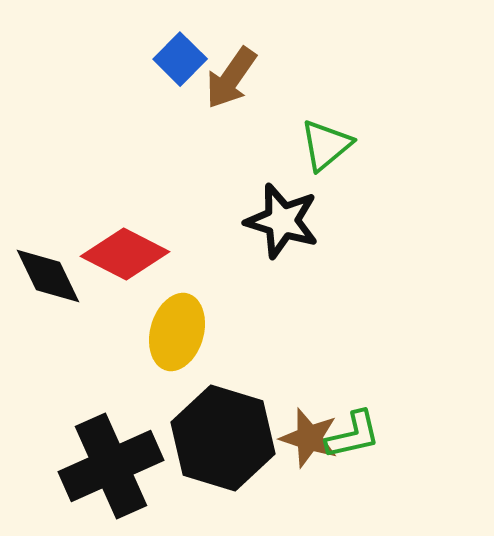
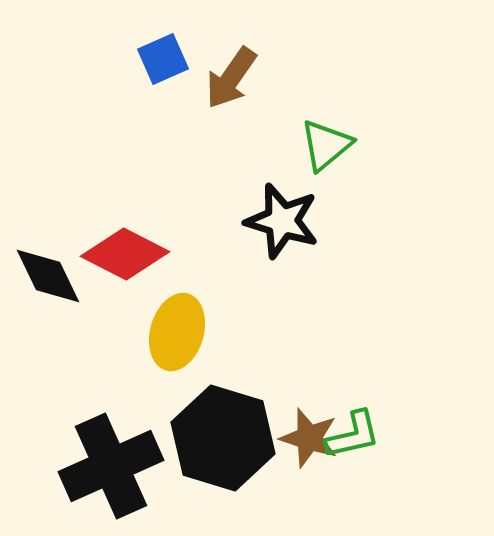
blue square: moved 17 px left; rotated 21 degrees clockwise
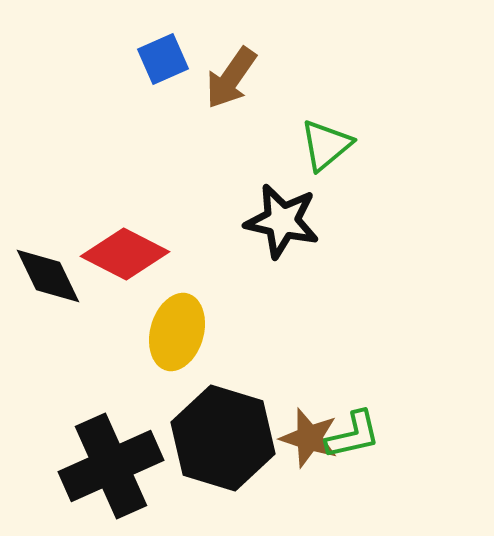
black star: rotated 4 degrees counterclockwise
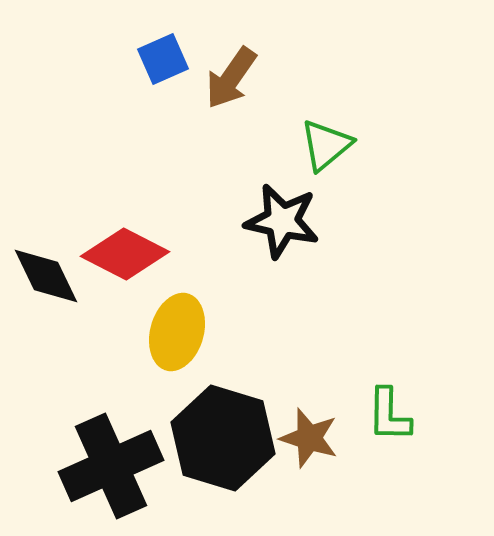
black diamond: moved 2 px left
green L-shape: moved 36 px right, 20 px up; rotated 104 degrees clockwise
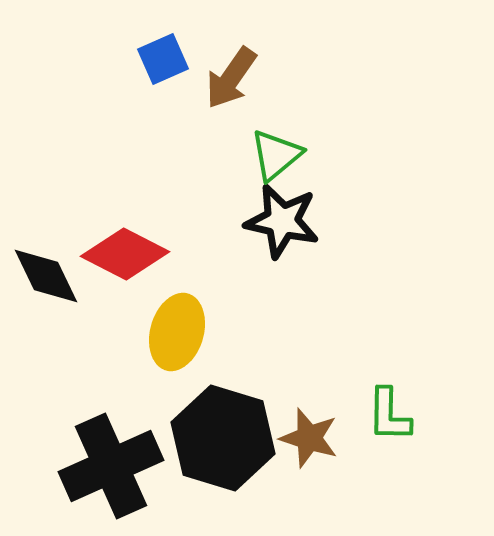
green triangle: moved 50 px left, 10 px down
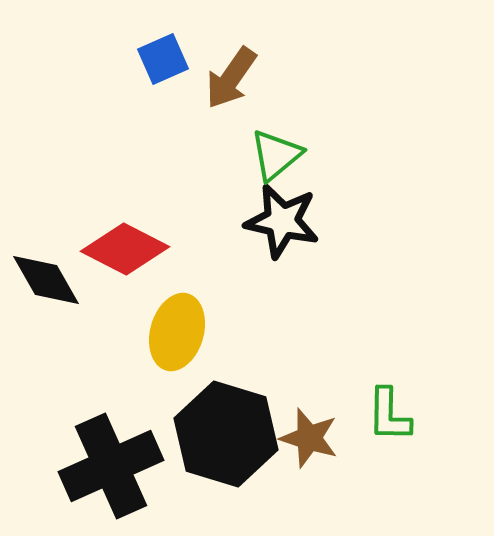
red diamond: moved 5 px up
black diamond: moved 4 px down; rotated 4 degrees counterclockwise
black hexagon: moved 3 px right, 4 px up
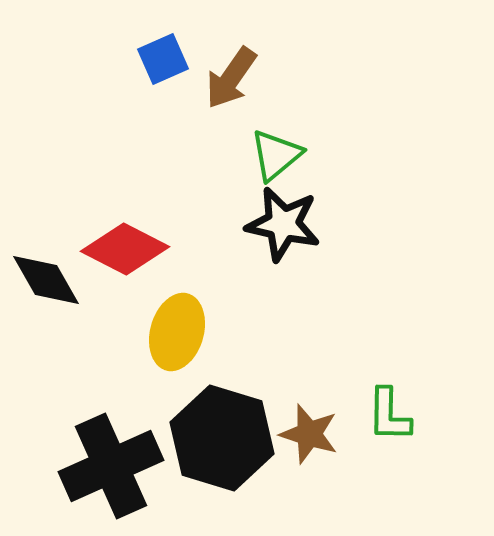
black star: moved 1 px right, 3 px down
black hexagon: moved 4 px left, 4 px down
brown star: moved 4 px up
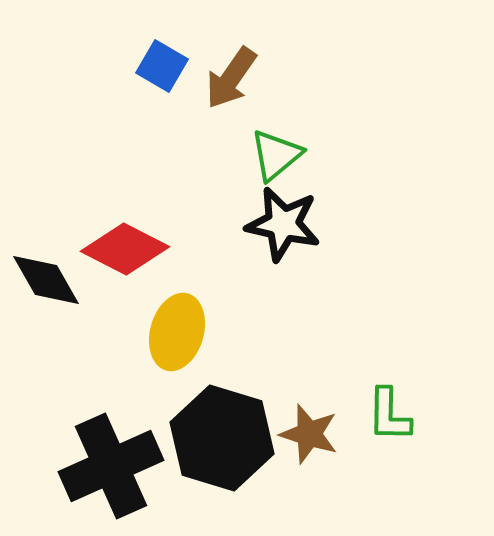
blue square: moved 1 px left, 7 px down; rotated 36 degrees counterclockwise
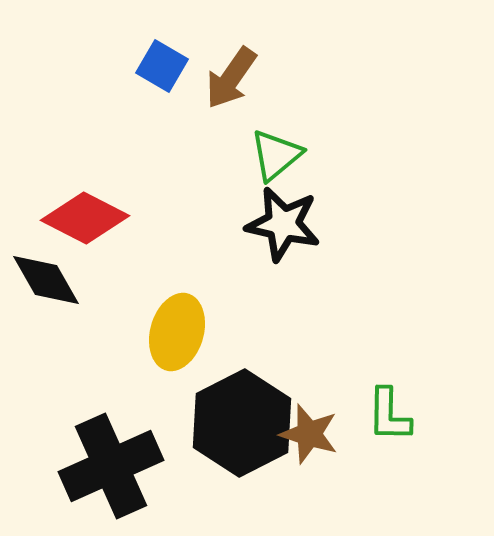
red diamond: moved 40 px left, 31 px up
black hexagon: moved 20 px right, 15 px up; rotated 16 degrees clockwise
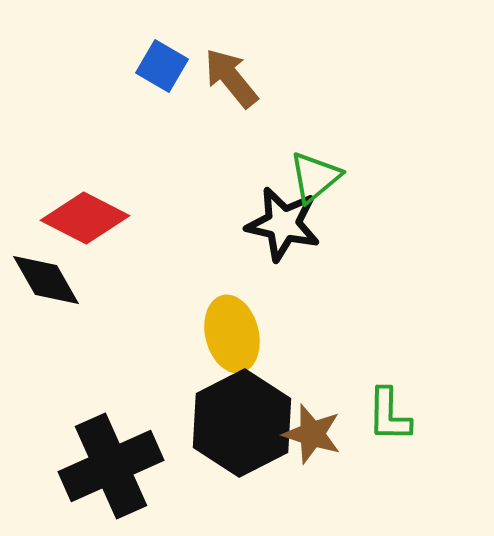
brown arrow: rotated 106 degrees clockwise
green triangle: moved 39 px right, 22 px down
yellow ellipse: moved 55 px right, 2 px down; rotated 30 degrees counterclockwise
brown star: moved 3 px right
